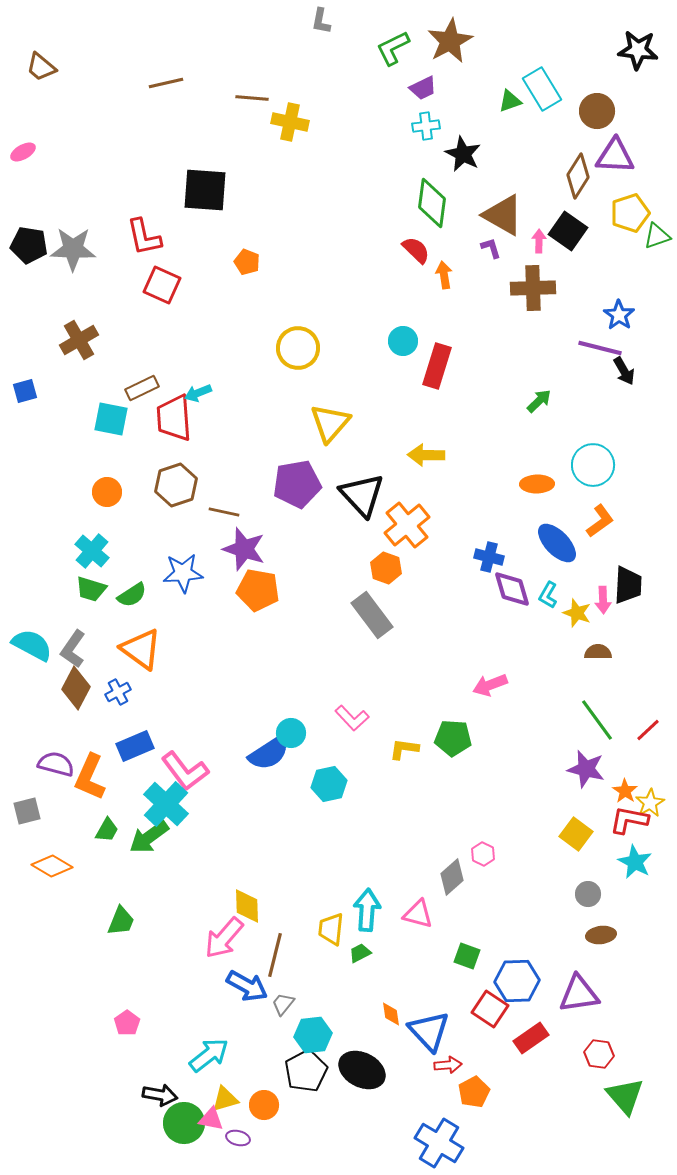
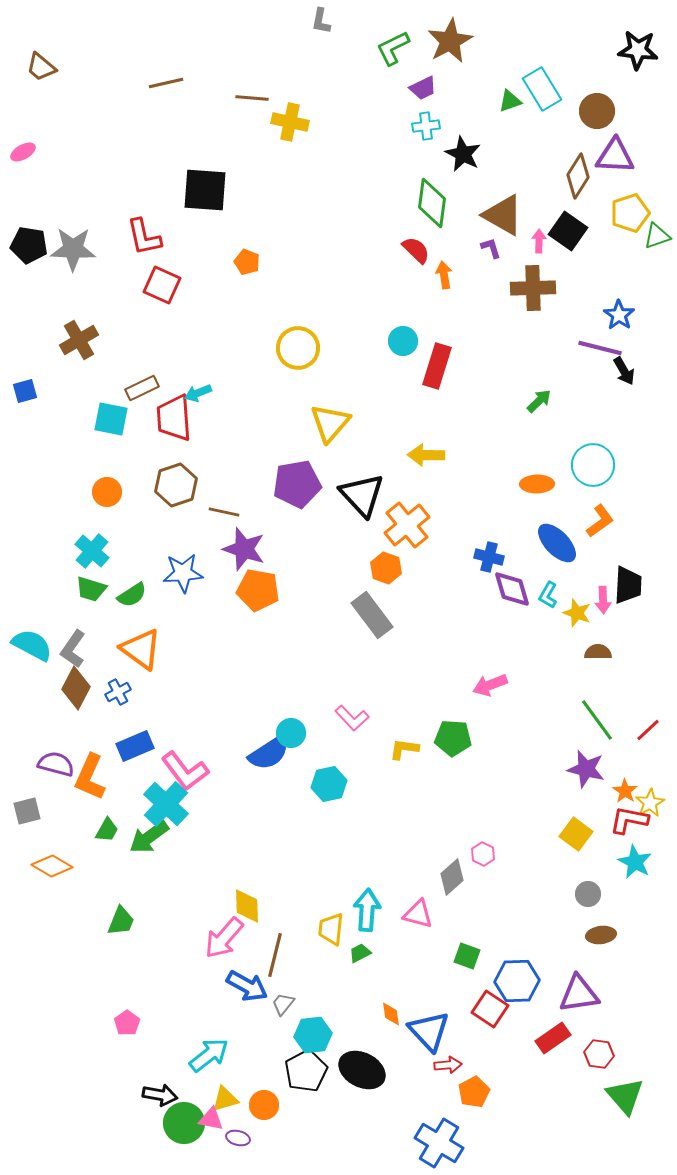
red rectangle at (531, 1038): moved 22 px right
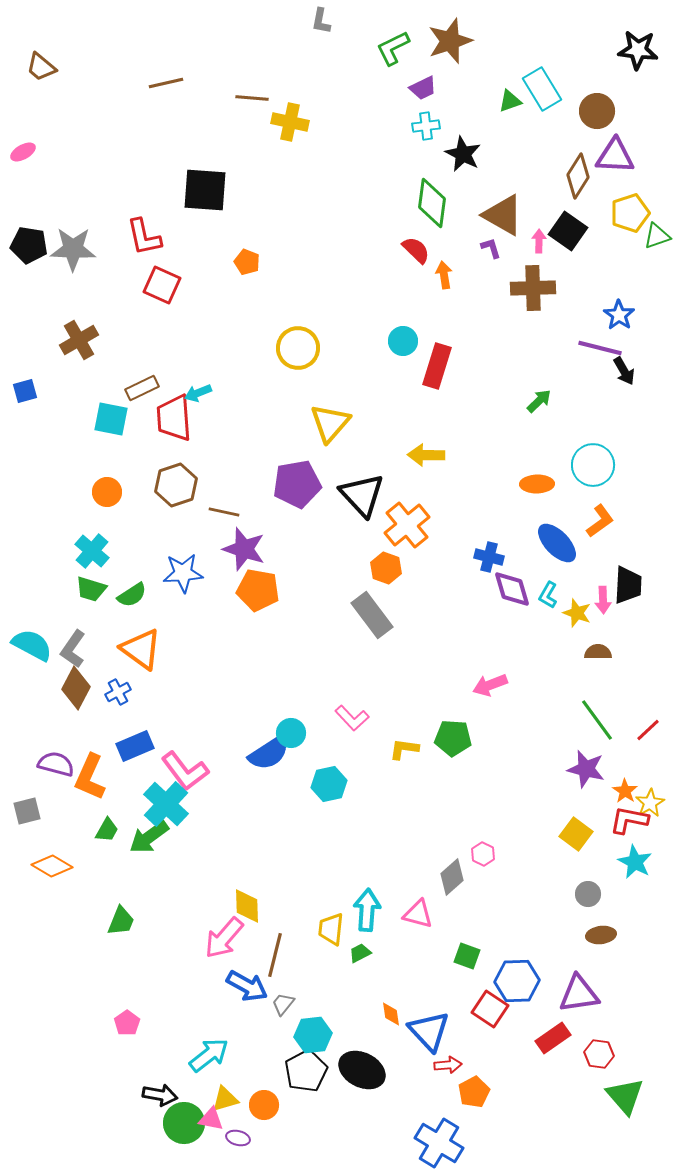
brown star at (450, 41): rotated 9 degrees clockwise
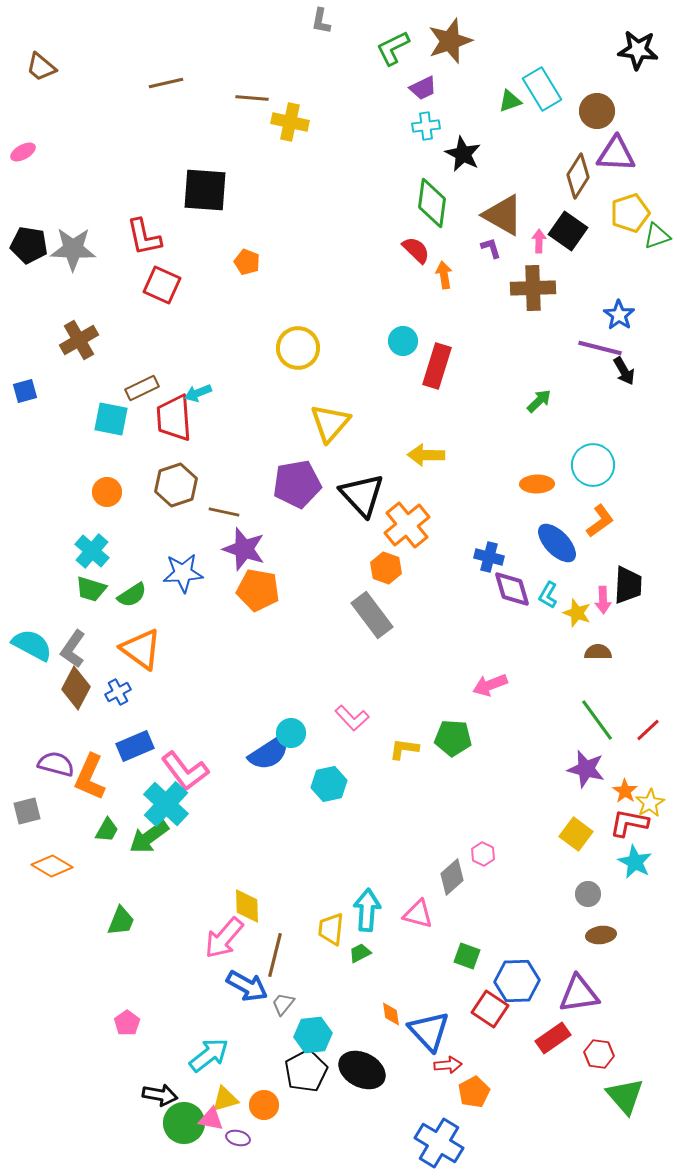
purple triangle at (615, 156): moved 1 px right, 2 px up
red L-shape at (629, 820): moved 3 px down
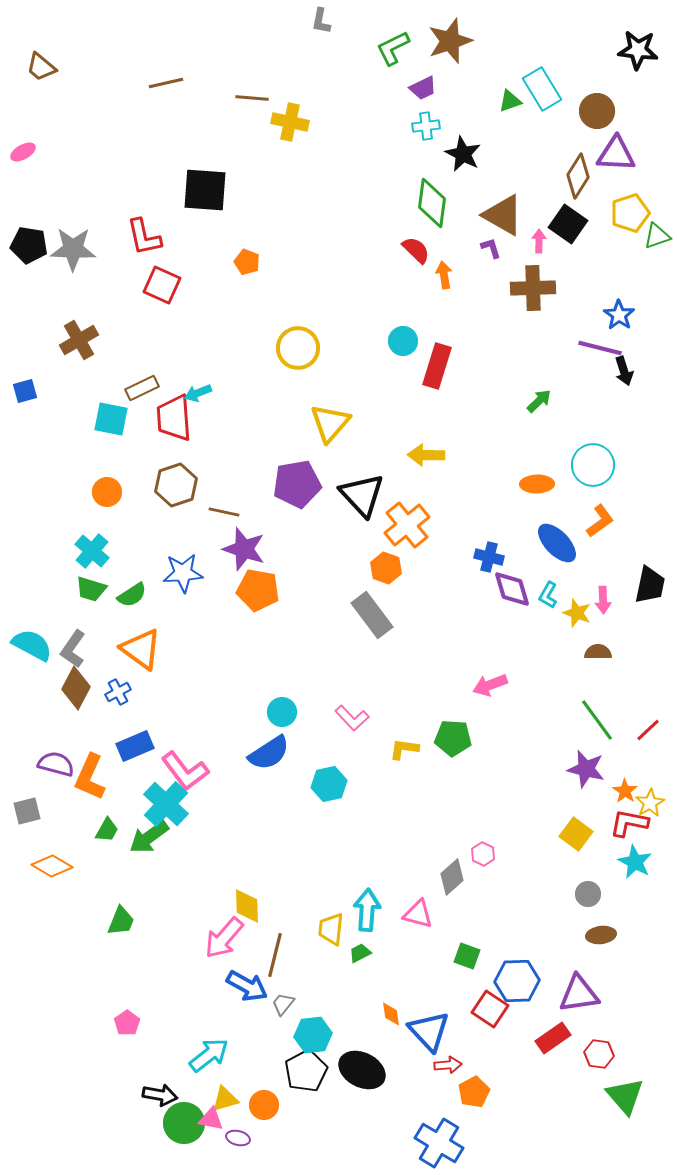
black square at (568, 231): moved 7 px up
black arrow at (624, 371): rotated 12 degrees clockwise
black trapezoid at (628, 585): moved 22 px right; rotated 9 degrees clockwise
cyan circle at (291, 733): moved 9 px left, 21 px up
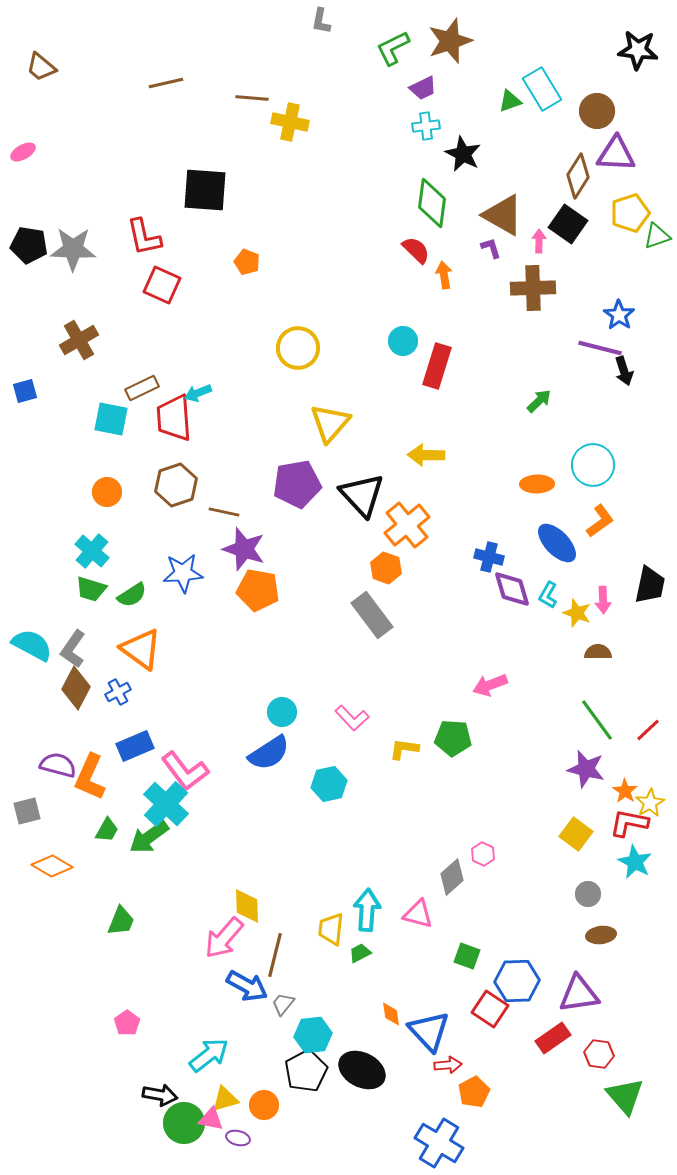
purple semicircle at (56, 764): moved 2 px right, 1 px down
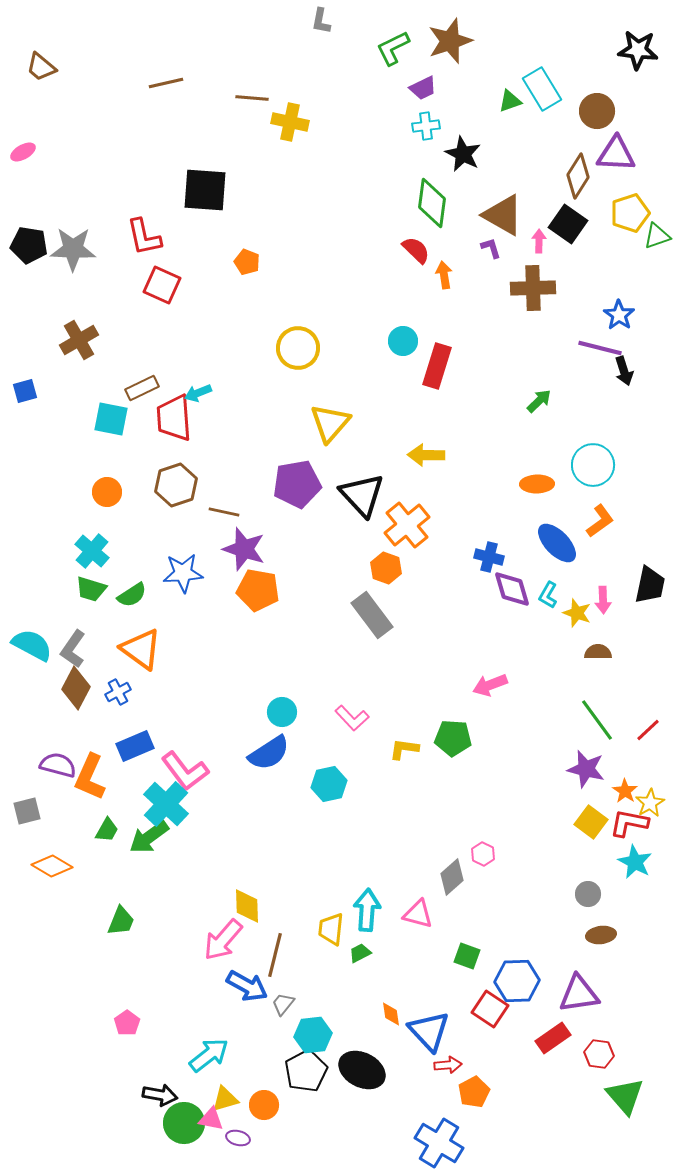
yellow square at (576, 834): moved 15 px right, 12 px up
pink arrow at (224, 938): moved 1 px left, 2 px down
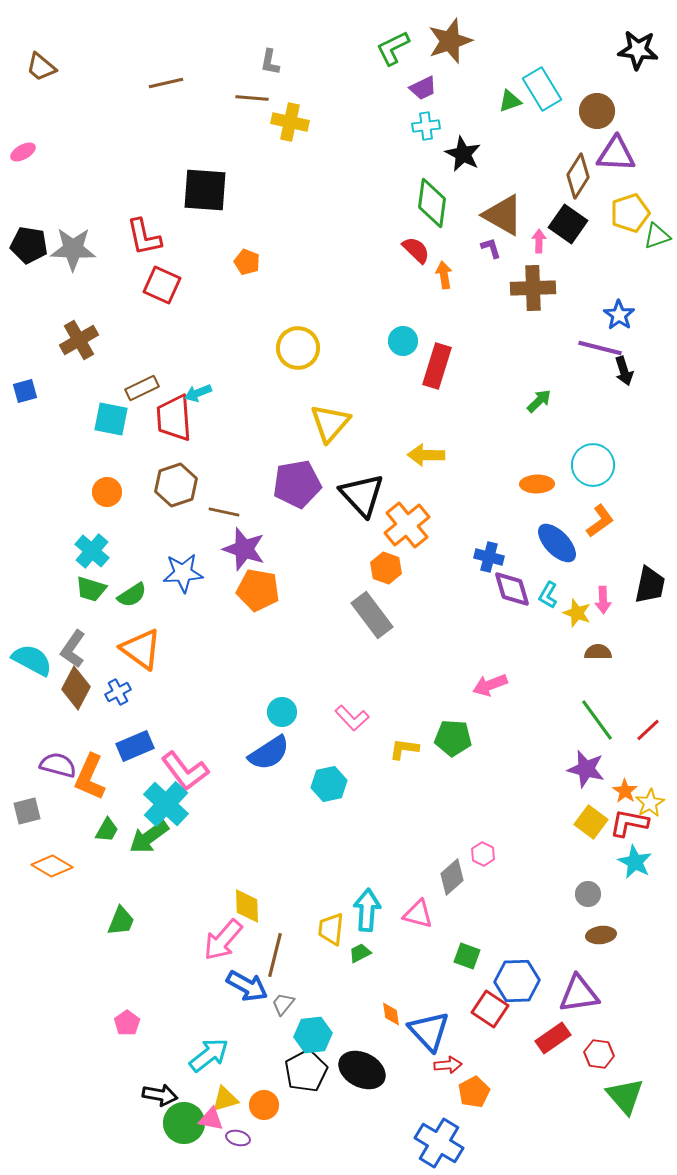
gray L-shape at (321, 21): moved 51 px left, 41 px down
cyan semicircle at (32, 645): moved 15 px down
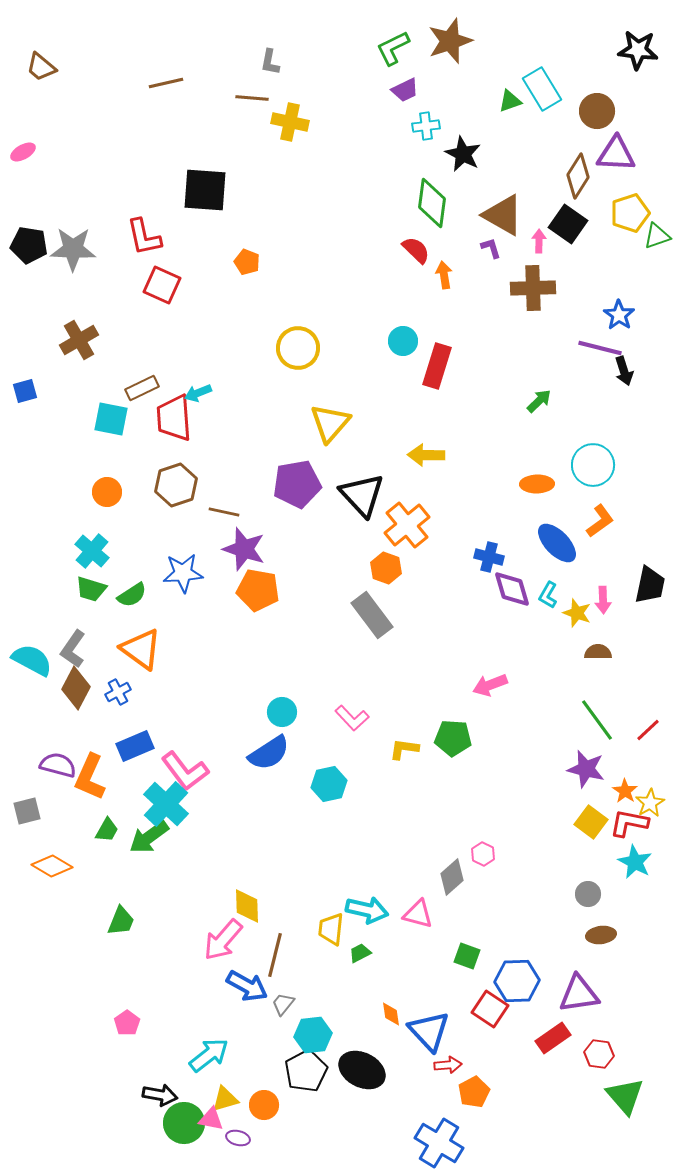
purple trapezoid at (423, 88): moved 18 px left, 2 px down
cyan arrow at (367, 910): rotated 99 degrees clockwise
